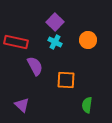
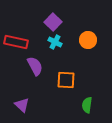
purple square: moved 2 px left
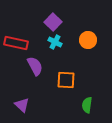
red rectangle: moved 1 px down
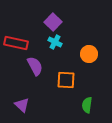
orange circle: moved 1 px right, 14 px down
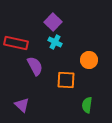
orange circle: moved 6 px down
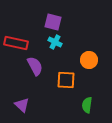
purple square: rotated 30 degrees counterclockwise
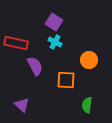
purple square: moved 1 px right; rotated 18 degrees clockwise
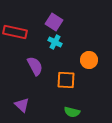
red rectangle: moved 1 px left, 11 px up
green semicircle: moved 15 px left, 7 px down; rotated 84 degrees counterclockwise
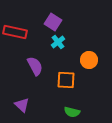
purple square: moved 1 px left
cyan cross: moved 3 px right; rotated 24 degrees clockwise
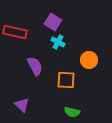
cyan cross: rotated 24 degrees counterclockwise
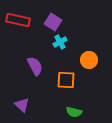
red rectangle: moved 3 px right, 12 px up
cyan cross: moved 2 px right; rotated 32 degrees clockwise
green semicircle: moved 2 px right
